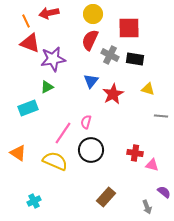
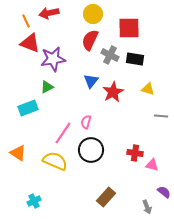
red star: moved 2 px up
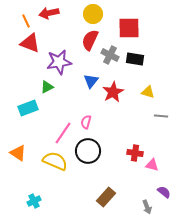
purple star: moved 6 px right, 3 px down
yellow triangle: moved 3 px down
black circle: moved 3 px left, 1 px down
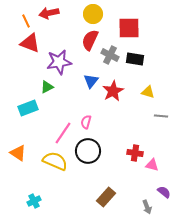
red star: moved 1 px up
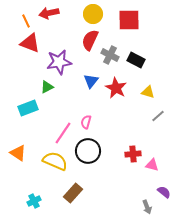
red square: moved 8 px up
black rectangle: moved 1 px right, 1 px down; rotated 18 degrees clockwise
red star: moved 3 px right, 3 px up; rotated 15 degrees counterclockwise
gray line: moved 3 px left; rotated 48 degrees counterclockwise
red cross: moved 2 px left, 1 px down; rotated 14 degrees counterclockwise
brown rectangle: moved 33 px left, 4 px up
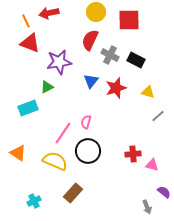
yellow circle: moved 3 px right, 2 px up
red star: rotated 25 degrees clockwise
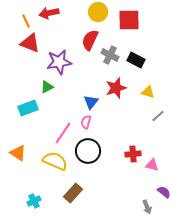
yellow circle: moved 2 px right
blue triangle: moved 21 px down
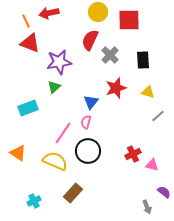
gray cross: rotated 18 degrees clockwise
black rectangle: moved 7 px right; rotated 60 degrees clockwise
green triangle: moved 7 px right; rotated 16 degrees counterclockwise
red cross: rotated 21 degrees counterclockwise
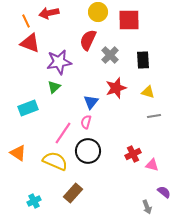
red semicircle: moved 2 px left
gray line: moved 4 px left; rotated 32 degrees clockwise
